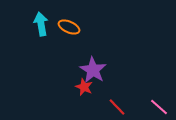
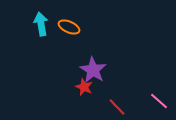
pink line: moved 6 px up
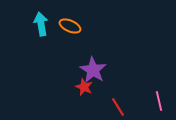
orange ellipse: moved 1 px right, 1 px up
pink line: rotated 36 degrees clockwise
red line: moved 1 px right; rotated 12 degrees clockwise
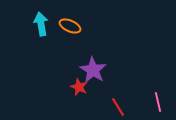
red star: moved 5 px left
pink line: moved 1 px left, 1 px down
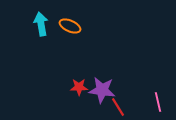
purple star: moved 9 px right, 20 px down; rotated 24 degrees counterclockwise
red star: rotated 24 degrees counterclockwise
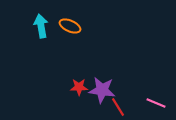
cyan arrow: moved 2 px down
pink line: moved 2 px left, 1 px down; rotated 54 degrees counterclockwise
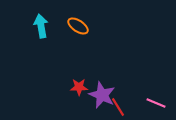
orange ellipse: moved 8 px right; rotated 10 degrees clockwise
purple star: moved 5 px down; rotated 16 degrees clockwise
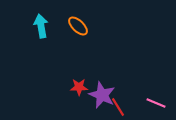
orange ellipse: rotated 10 degrees clockwise
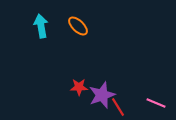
purple star: rotated 28 degrees clockwise
